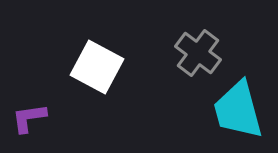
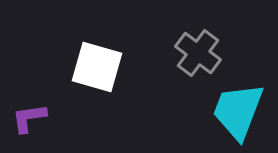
white square: rotated 12 degrees counterclockwise
cyan trapezoid: moved 1 px down; rotated 36 degrees clockwise
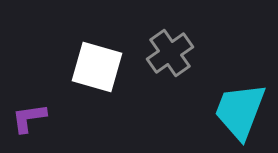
gray cross: moved 28 px left; rotated 18 degrees clockwise
cyan trapezoid: moved 2 px right
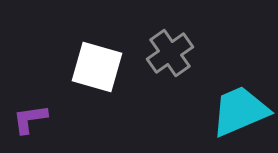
cyan trapezoid: rotated 46 degrees clockwise
purple L-shape: moved 1 px right, 1 px down
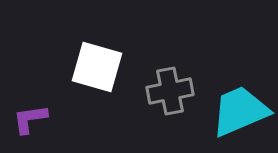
gray cross: moved 38 px down; rotated 24 degrees clockwise
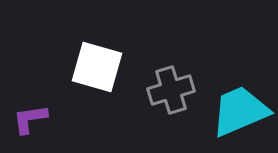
gray cross: moved 1 px right, 1 px up; rotated 6 degrees counterclockwise
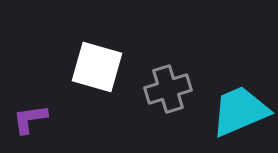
gray cross: moved 3 px left, 1 px up
